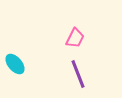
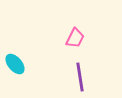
purple line: moved 2 px right, 3 px down; rotated 12 degrees clockwise
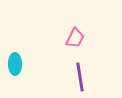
cyan ellipse: rotated 40 degrees clockwise
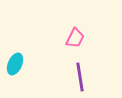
cyan ellipse: rotated 25 degrees clockwise
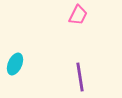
pink trapezoid: moved 3 px right, 23 px up
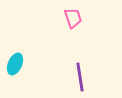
pink trapezoid: moved 5 px left, 3 px down; rotated 45 degrees counterclockwise
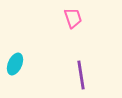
purple line: moved 1 px right, 2 px up
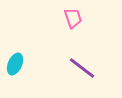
purple line: moved 1 px right, 7 px up; rotated 44 degrees counterclockwise
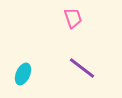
cyan ellipse: moved 8 px right, 10 px down
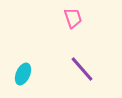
purple line: moved 1 px down; rotated 12 degrees clockwise
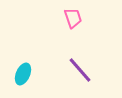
purple line: moved 2 px left, 1 px down
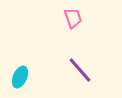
cyan ellipse: moved 3 px left, 3 px down
